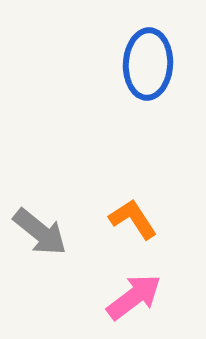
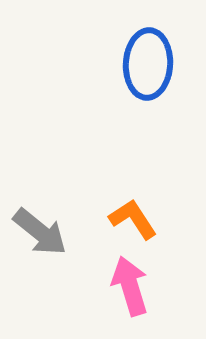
pink arrow: moved 4 px left, 11 px up; rotated 70 degrees counterclockwise
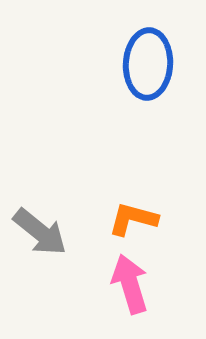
orange L-shape: rotated 42 degrees counterclockwise
pink arrow: moved 2 px up
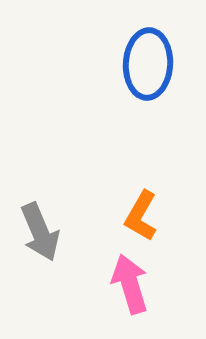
orange L-shape: moved 8 px right, 3 px up; rotated 75 degrees counterclockwise
gray arrow: rotated 28 degrees clockwise
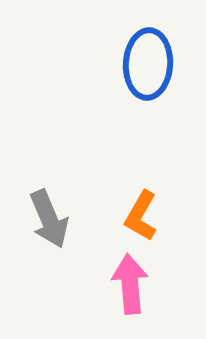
gray arrow: moved 9 px right, 13 px up
pink arrow: rotated 12 degrees clockwise
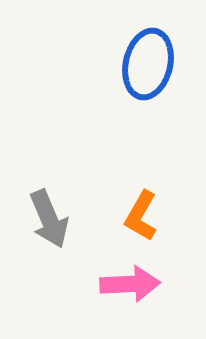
blue ellipse: rotated 10 degrees clockwise
pink arrow: rotated 92 degrees clockwise
